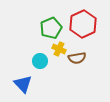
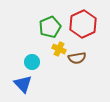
green pentagon: moved 1 px left, 1 px up
cyan circle: moved 8 px left, 1 px down
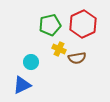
green pentagon: moved 2 px up; rotated 10 degrees clockwise
cyan circle: moved 1 px left
blue triangle: moved 1 px left, 1 px down; rotated 48 degrees clockwise
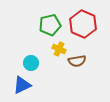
red hexagon: rotated 12 degrees counterclockwise
brown semicircle: moved 3 px down
cyan circle: moved 1 px down
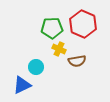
green pentagon: moved 2 px right, 3 px down; rotated 10 degrees clockwise
cyan circle: moved 5 px right, 4 px down
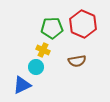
yellow cross: moved 16 px left, 1 px down
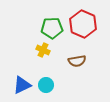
cyan circle: moved 10 px right, 18 px down
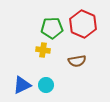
yellow cross: rotated 16 degrees counterclockwise
